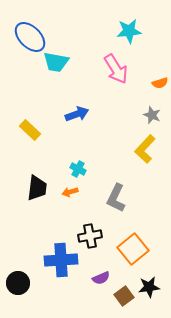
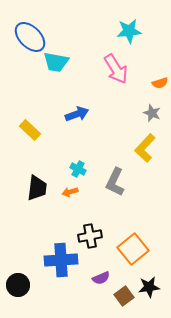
gray star: moved 2 px up
yellow L-shape: moved 1 px up
gray L-shape: moved 1 px left, 16 px up
black circle: moved 2 px down
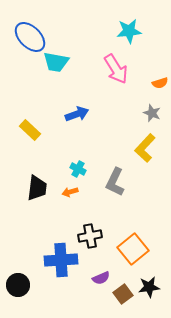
brown square: moved 1 px left, 2 px up
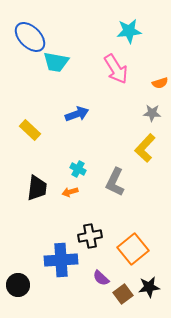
gray star: rotated 18 degrees counterclockwise
purple semicircle: rotated 66 degrees clockwise
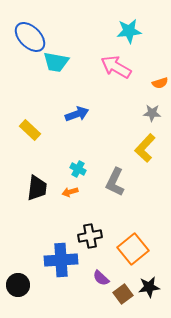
pink arrow: moved 2 px up; rotated 152 degrees clockwise
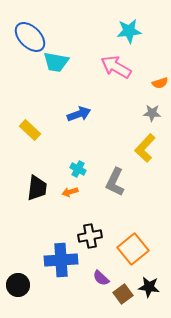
blue arrow: moved 2 px right
black star: rotated 15 degrees clockwise
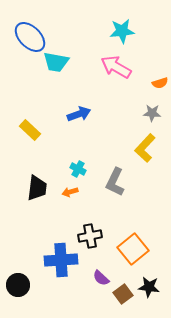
cyan star: moved 7 px left
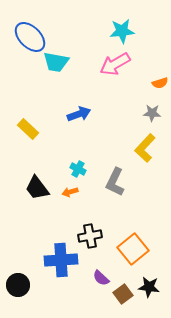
pink arrow: moved 1 px left, 3 px up; rotated 60 degrees counterclockwise
yellow rectangle: moved 2 px left, 1 px up
black trapezoid: rotated 136 degrees clockwise
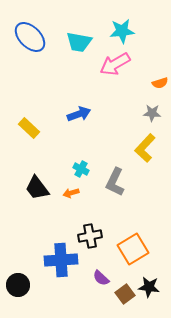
cyan trapezoid: moved 23 px right, 20 px up
yellow rectangle: moved 1 px right, 1 px up
cyan cross: moved 3 px right
orange arrow: moved 1 px right, 1 px down
orange square: rotated 8 degrees clockwise
brown square: moved 2 px right
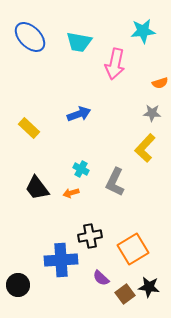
cyan star: moved 21 px right
pink arrow: rotated 48 degrees counterclockwise
